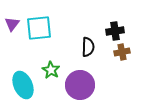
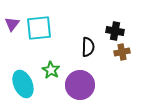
black cross: rotated 18 degrees clockwise
cyan ellipse: moved 1 px up
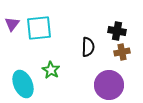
black cross: moved 2 px right
purple circle: moved 29 px right
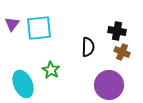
brown cross: rotated 35 degrees clockwise
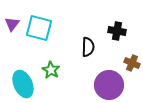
cyan square: rotated 20 degrees clockwise
brown cross: moved 10 px right, 11 px down
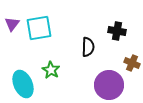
cyan square: rotated 24 degrees counterclockwise
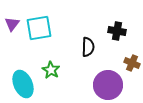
purple circle: moved 1 px left
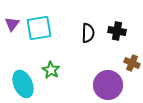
black semicircle: moved 14 px up
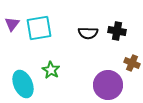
black semicircle: rotated 90 degrees clockwise
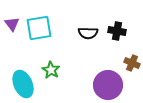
purple triangle: rotated 14 degrees counterclockwise
